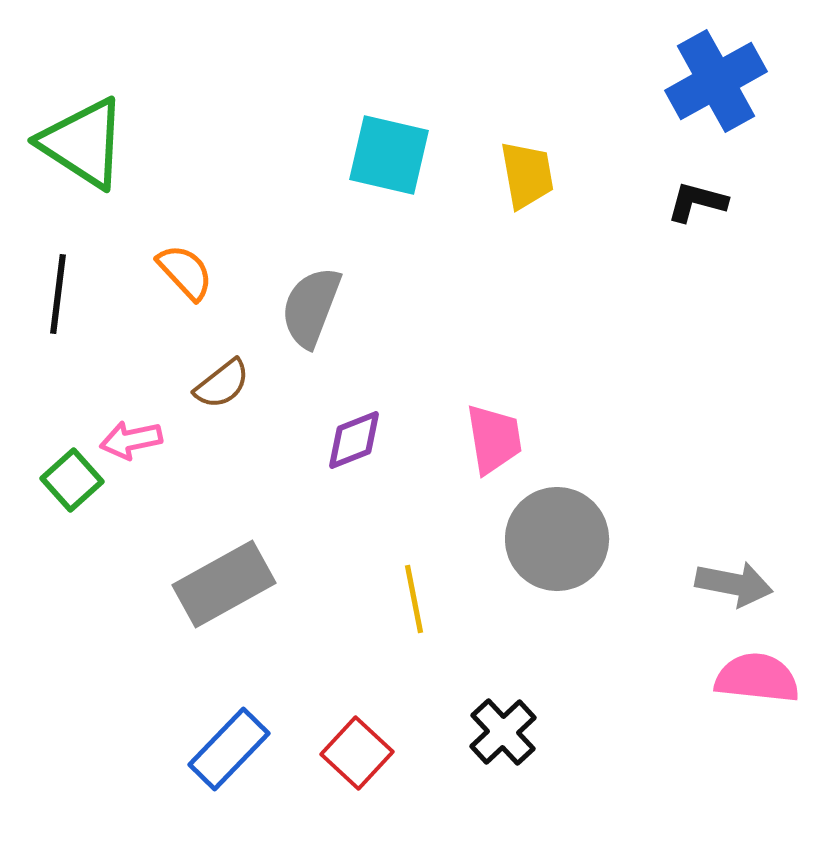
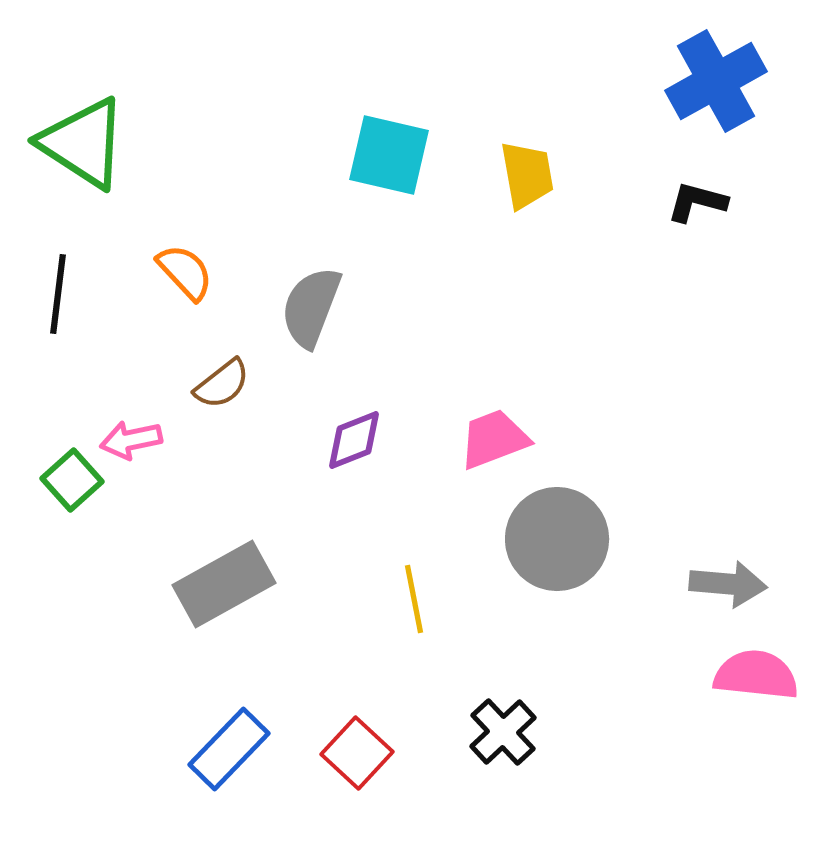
pink trapezoid: rotated 102 degrees counterclockwise
gray arrow: moved 6 px left; rotated 6 degrees counterclockwise
pink semicircle: moved 1 px left, 3 px up
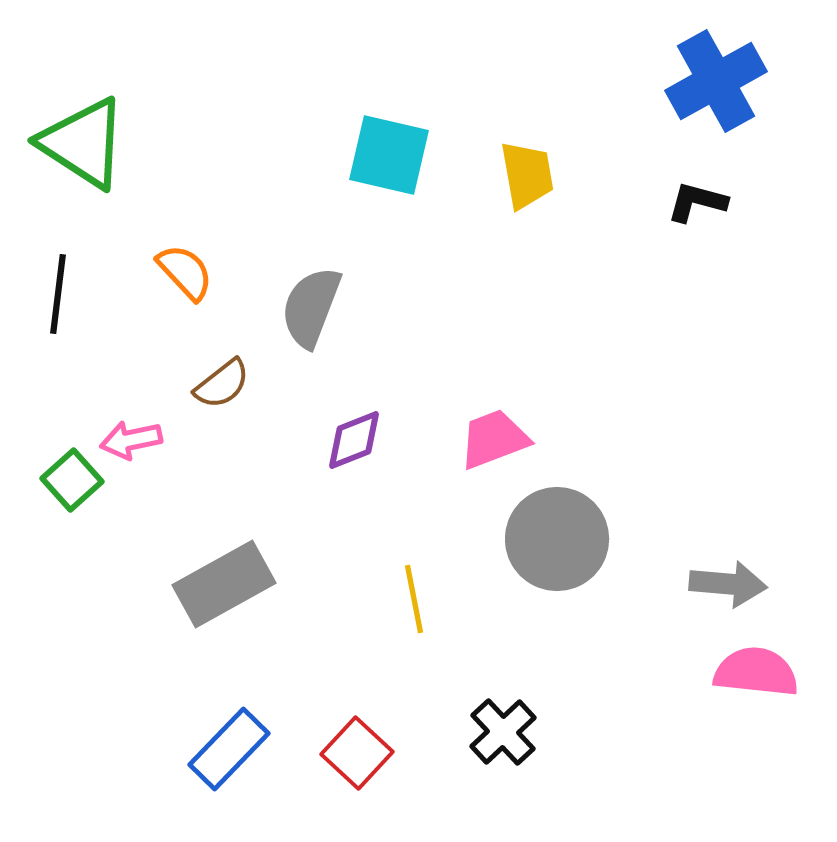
pink semicircle: moved 3 px up
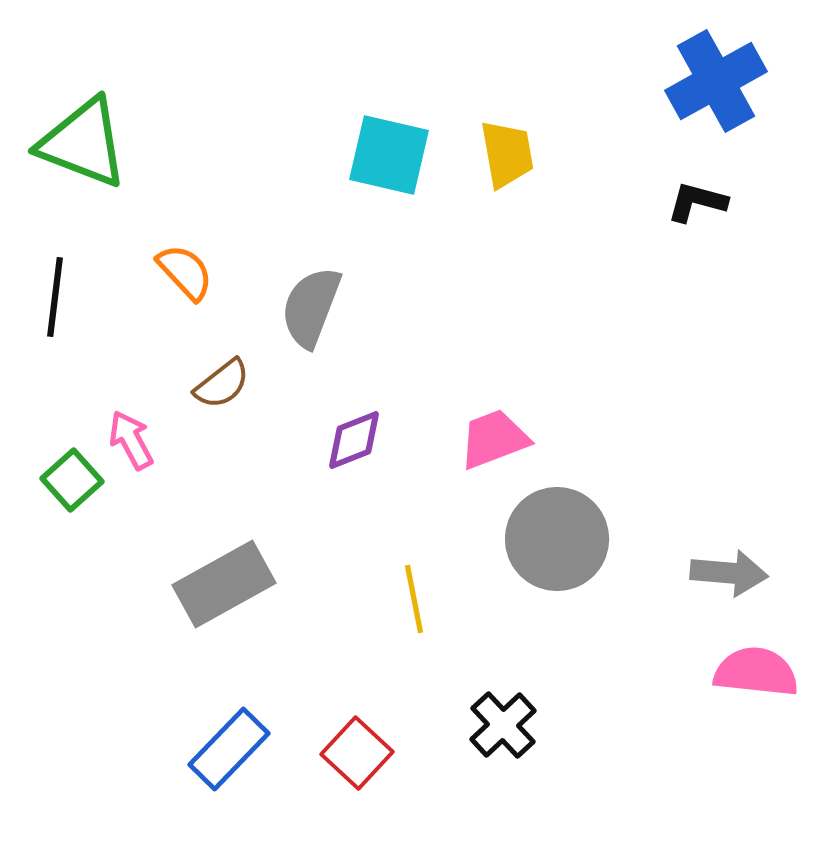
green triangle: rotated 12 degrees counterclockwise
yellow trapezoid: moved 20 px left, 21 px up
black line: moved 3 px left, 3 px down
pink arrow: rotated 74 degrees clockwise
gray arrow: moved 1 px right, 11 px up
black cross: moved 7 px up
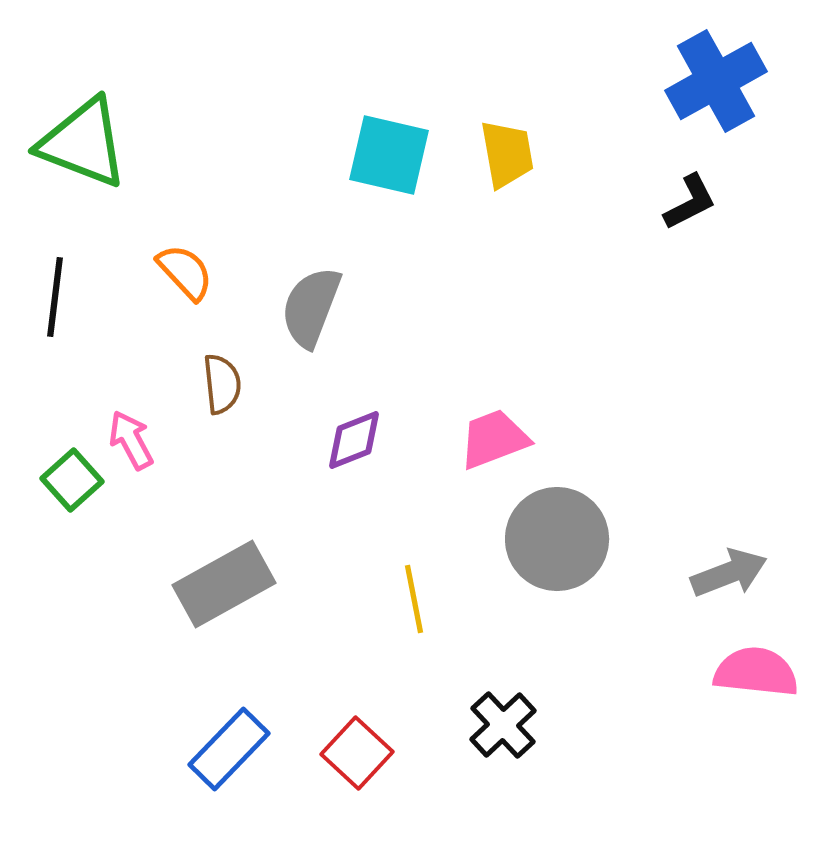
black L-shape: moved 7 px left; rotated 138 degrees clockwise
brown semicircle: rotated 58 degrees counterclockwise
gray arrow: rotated 26 degrees counterclockwise
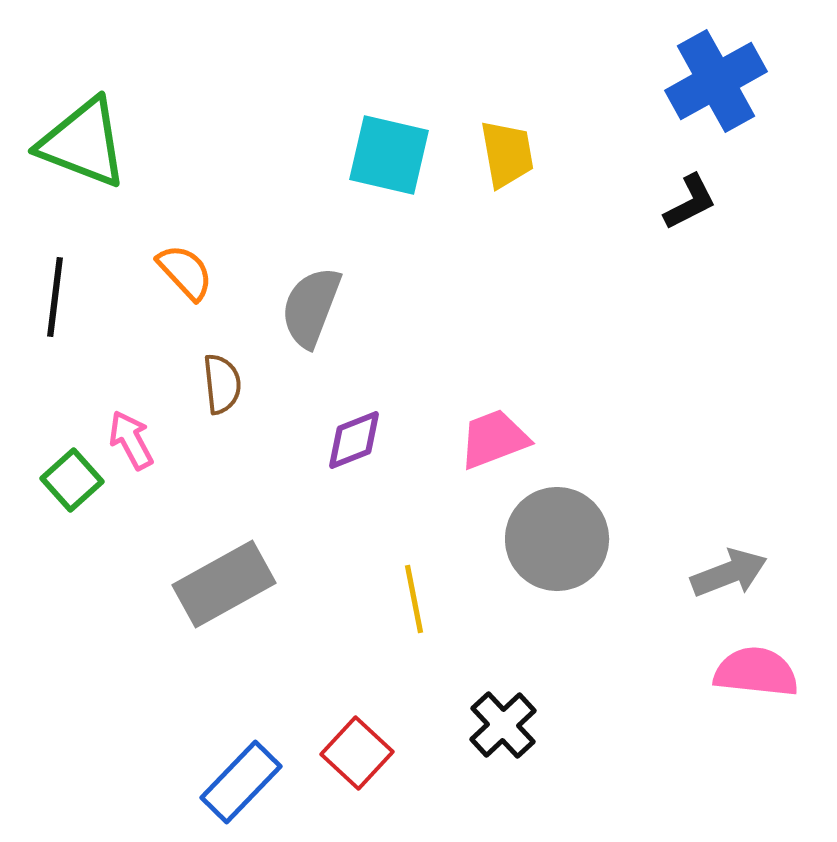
blue rectangle: moved 12 px right, 33 px down
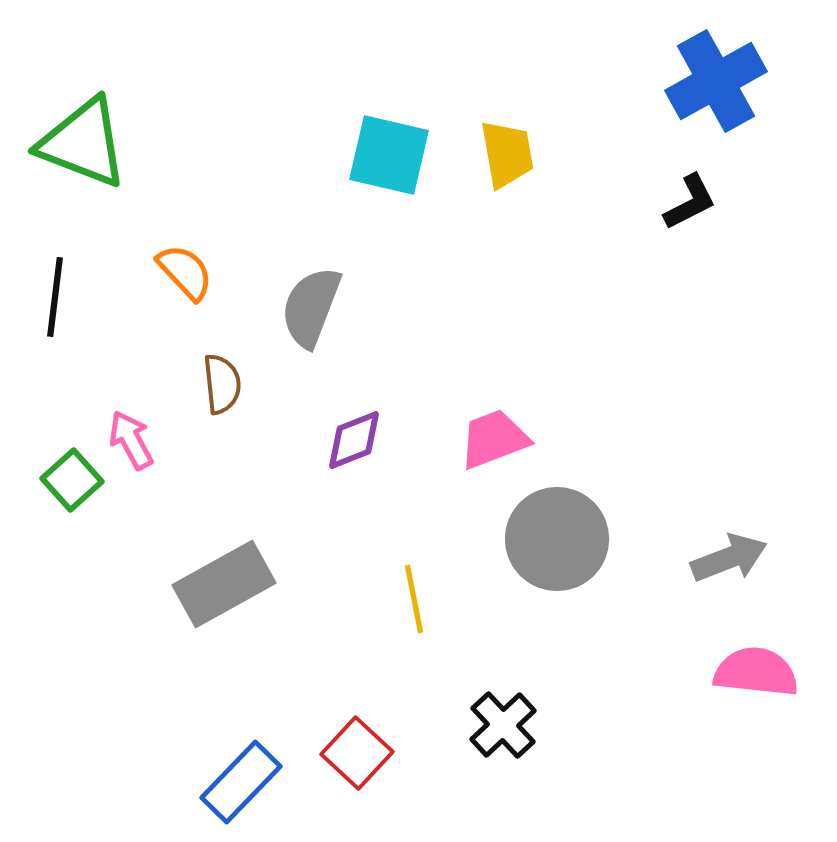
gray arrow: moved 15 px up
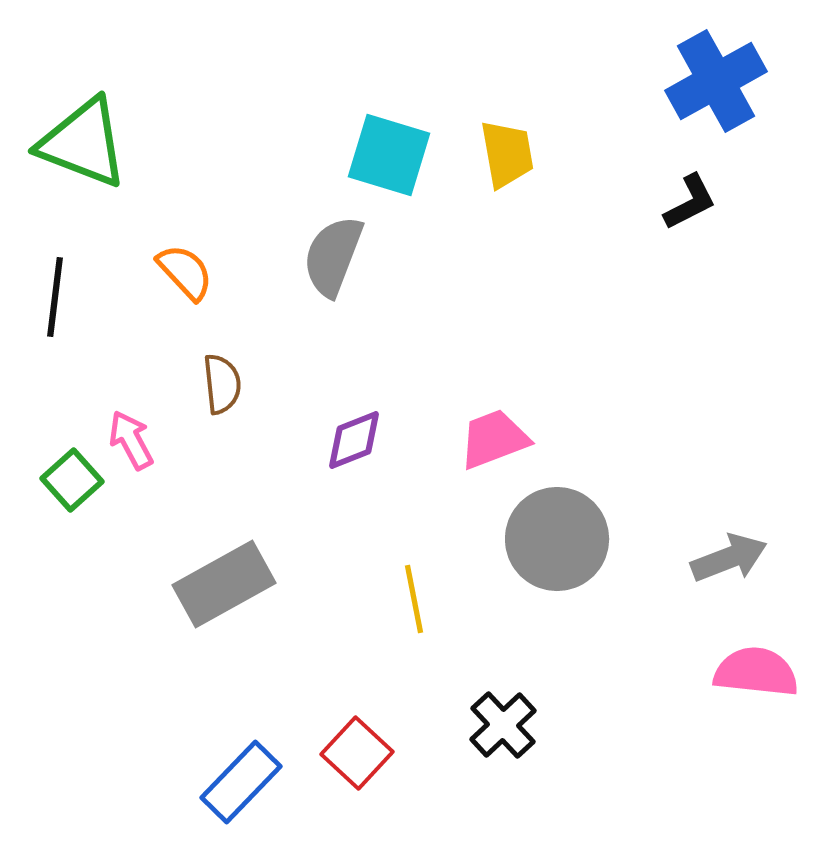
cyan square: rotated 4 degrees clockwise
gray semicircle: moved 22 px right, 51 px up
